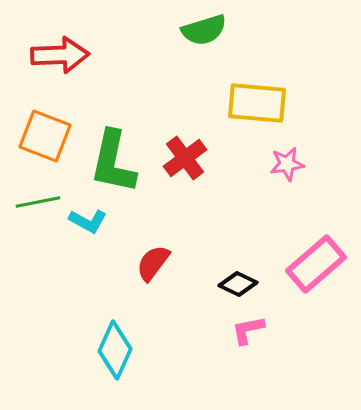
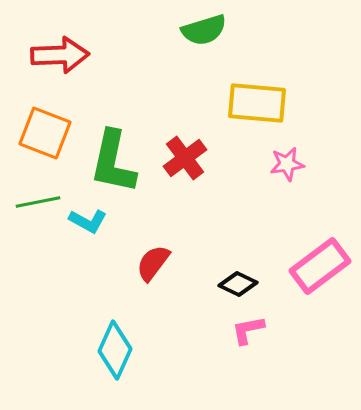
orange square: moved 3 px up
pink rectangle: moved 4 px right, 2 px down; rotated 4 degrees clockwise
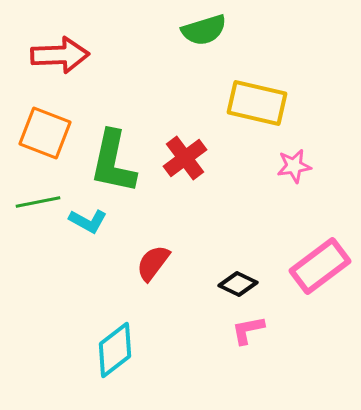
yellow rectangle: rotated 8 degrees clockwise
pink star: moved 7 px right, 2 px down
cyan diamond: rotated 28 degrees clockwise
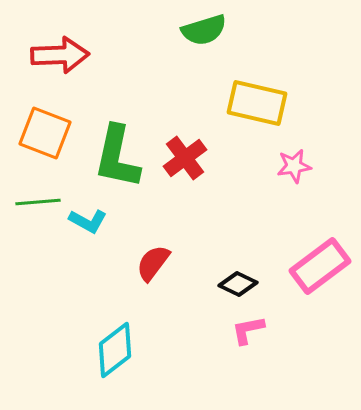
green L-shape: moved 4 px right, 5 px up
green line: rotated 6 degrees clockwise
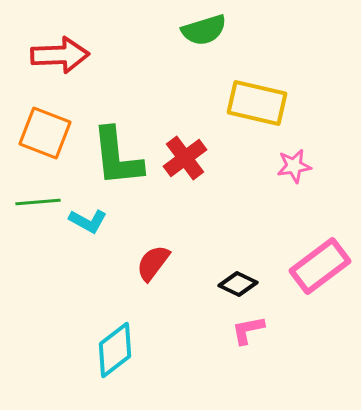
green L-shape: rotated 18 degrees counterclockwise
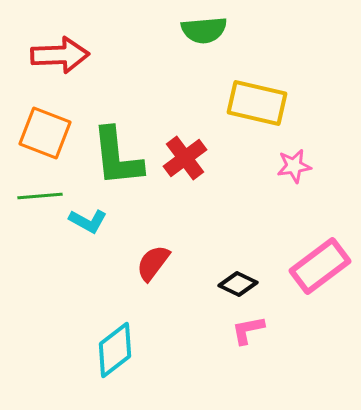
green semicircle: rotated 12 degrees clockwise
green line: moved 2 px right, 6 px up
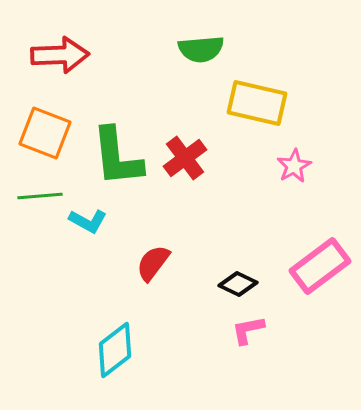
green semicircle: moved 3 px left, 19 px down
pink star: rotated 20 degrees counterclockwise
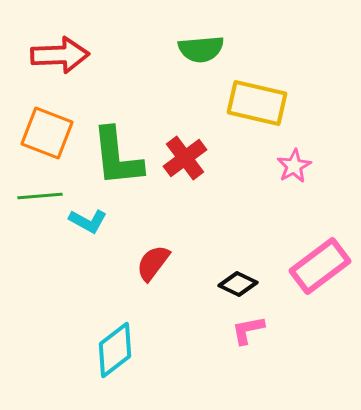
orange square: moved 2 px right
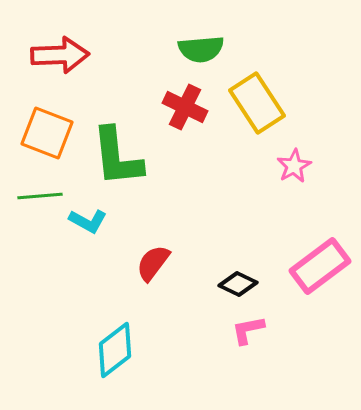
yellow rectangle: rotated 44 degrees clockwise
red cross: moved 51 px up; rotated 27 degrees counterclockwise
